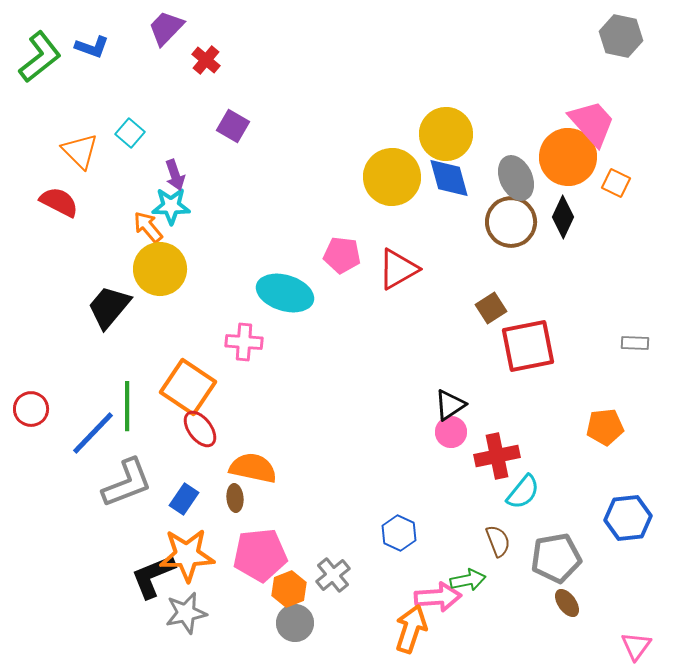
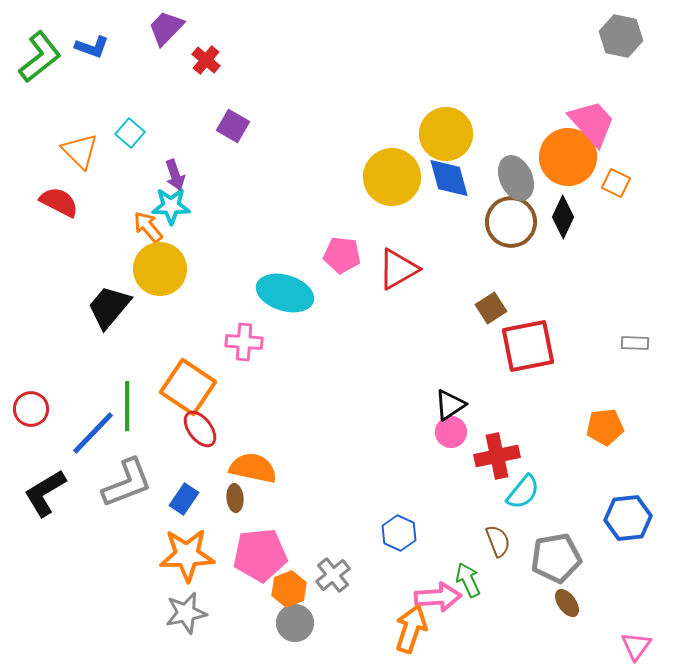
black L-shape at (153, 576): moved 108 px left, 83 px up; rotated 9 degrees counterclockwise
green arrow at (468, 580): rotated 104 degrees counterclockwise
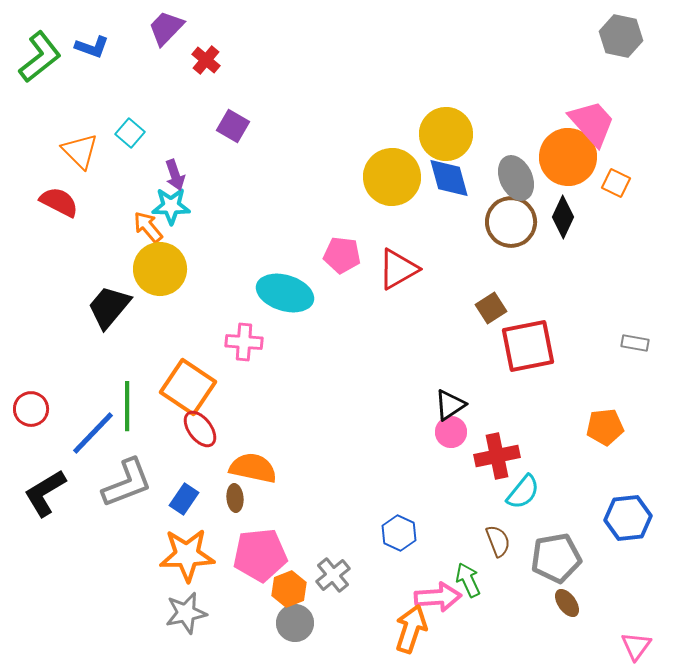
gray rectangle at (635, 343): rotated 8 degrees clockwise
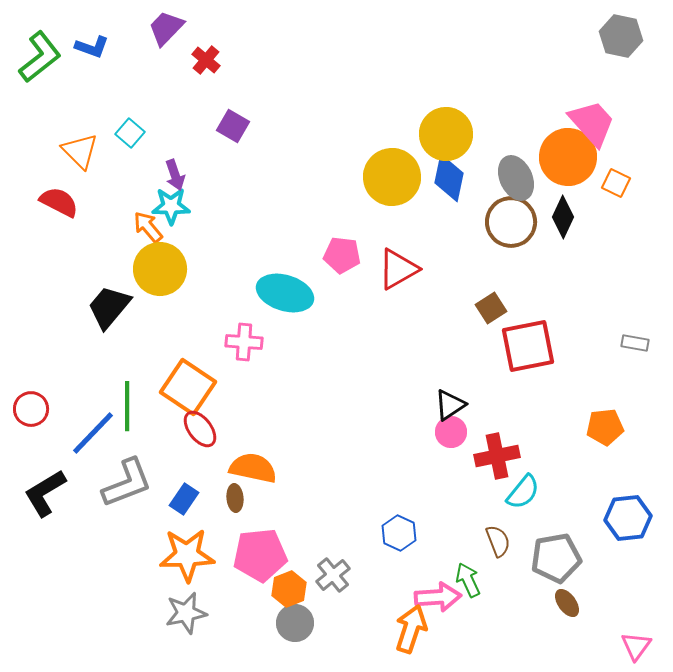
blue diamond at (449, 178): rotated 27 degrees clockwise
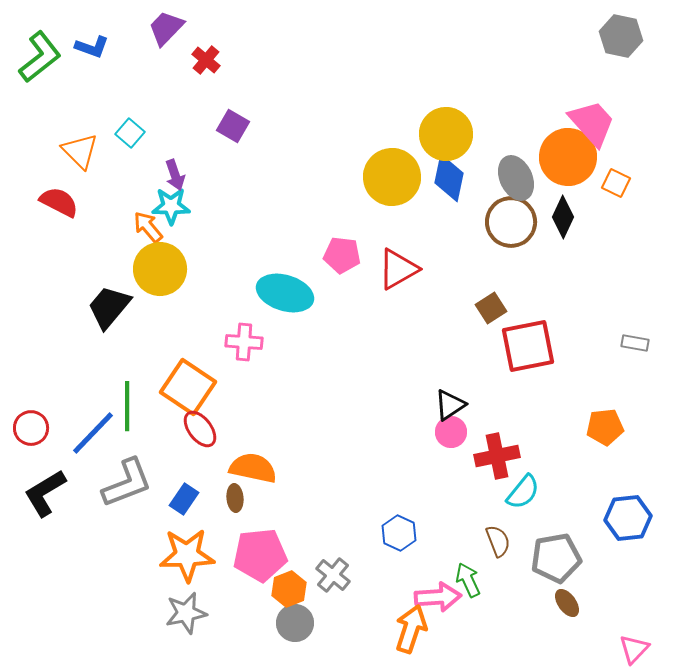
red circle at (31, 409): moved 19 px down
gray cross at (333, 575): rotated 12 degrees counterclockwise
pink triangle at (636, 646): moved 2 px left, 3 px down; rotated 8 degrees clockwise
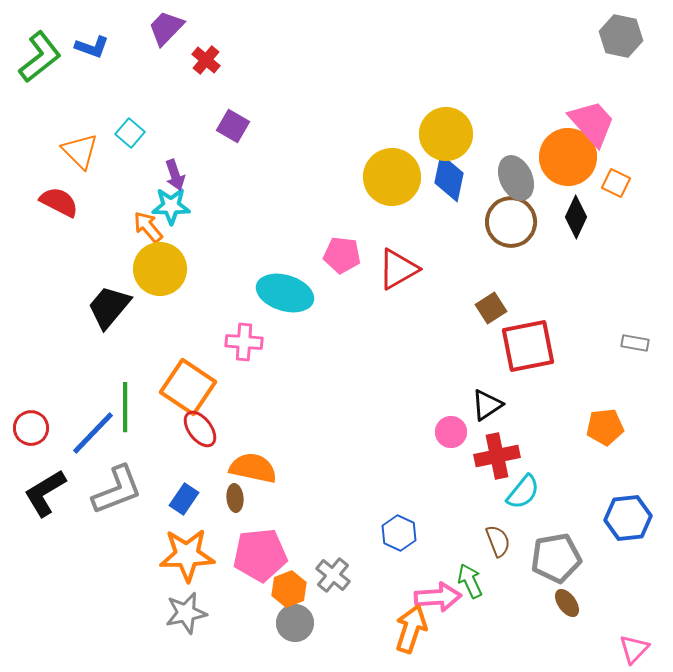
black diamond at (563, 217): moved 13 px right
black triangle at (450, 405): moved 37 px right
green line at (127, 406): moved 2 px left, 1 px down
gray L-shape at (127, 483): moved 10 px left, 7 px down
green arrow at (468, 580): moved 2 px right, 1 px down
